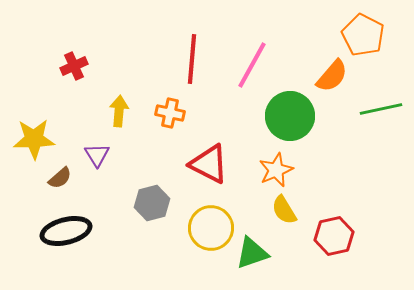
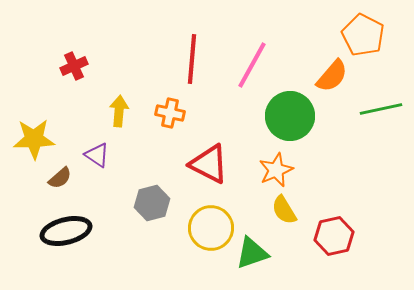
purple triangle: rotated 24 degrees counterclockwise
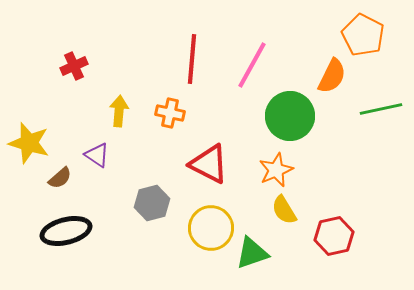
orange semicircle: rotated 15 degrees counterclockwise
yellow star: moved 5 px left, 4 px down; rotated 18 degrees clockwise
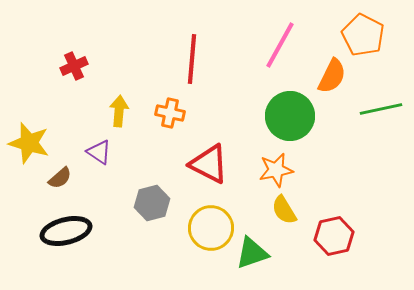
pink line: moved 28 px right, 20 px up
purple triangle: moved 2 px right, 3 px up
orange star: rotated 12 degrees clockwise
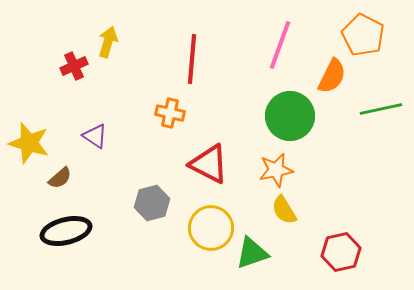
pink line: rotated 9 degrees counterclockwise
yellow arrow: moved 11 px left, 69 px up; rotated 12 degrees clockwise
purple triangle: moved 4 px left, 16 px up
red hexagon: moved 7 px right, 16 px down
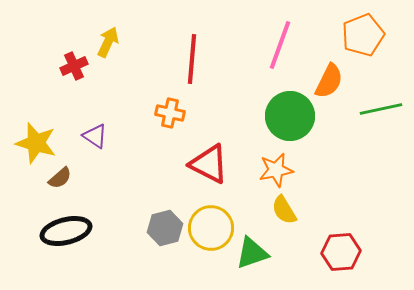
orange pentagon: rotated 24 degrees clockwise
yellow arrow: rotated 8 degrees clockwise
orange semicircle: moved 3 px left, 5 px down
yellow star: moved 7 px right
gray hexagon: moved 13 px right, 25 px down
red hexagon: rotated 9 degrees clockwise
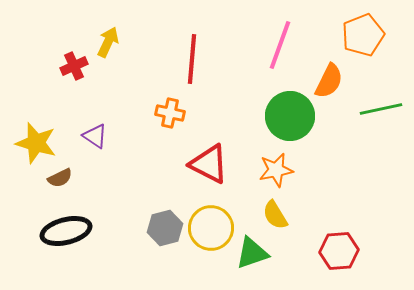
brown semicircle: rotated 15 degrees clockwise
yellow semicircle: moved 9 px left, 5 px down
red hexagon: moved 2 px left, 1 px up
